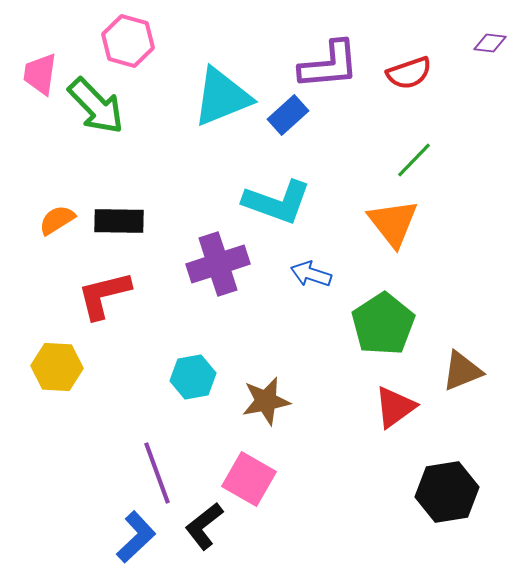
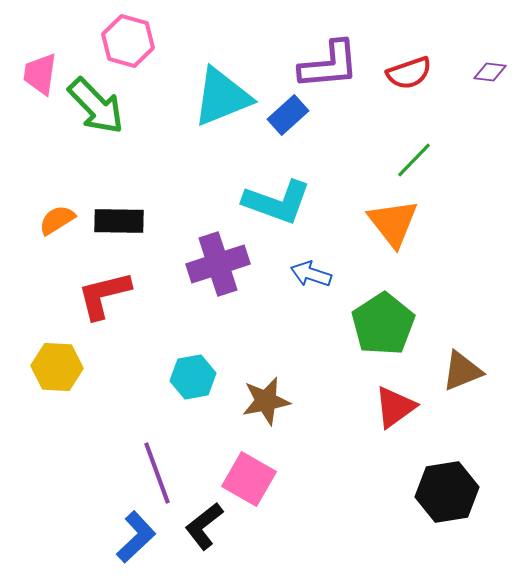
purple diamond: moved 29 px down
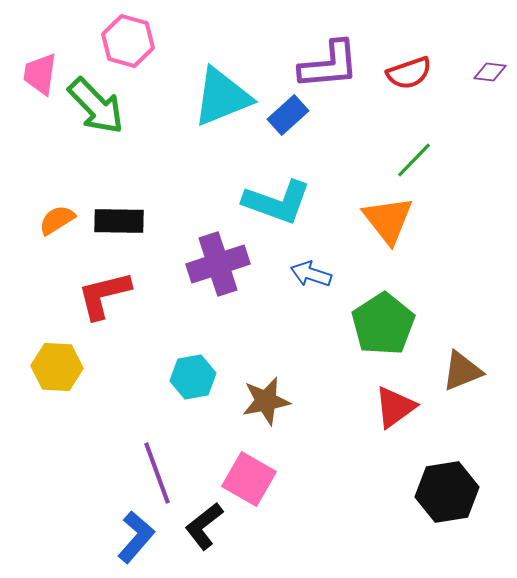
orange triangle: moved 5 px left, 3 px up
blue L-shape: rotated 6 degrees counterclockwise
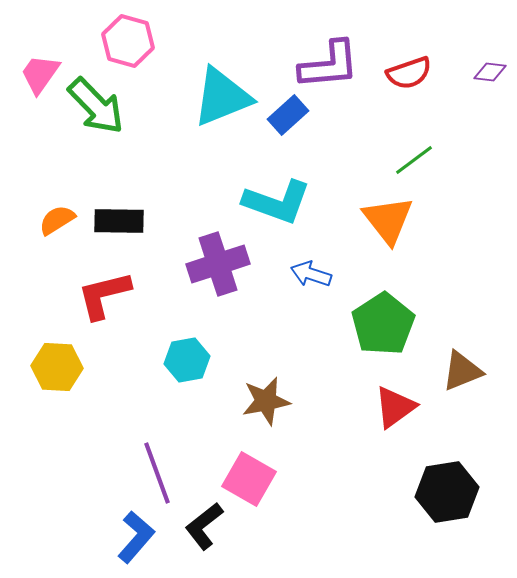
pink trapezoid: rotated 27 degrees clockwise
green line: rotated 9 degrees clockwise
cyan hexagon: moved 6 px left, 17 px up
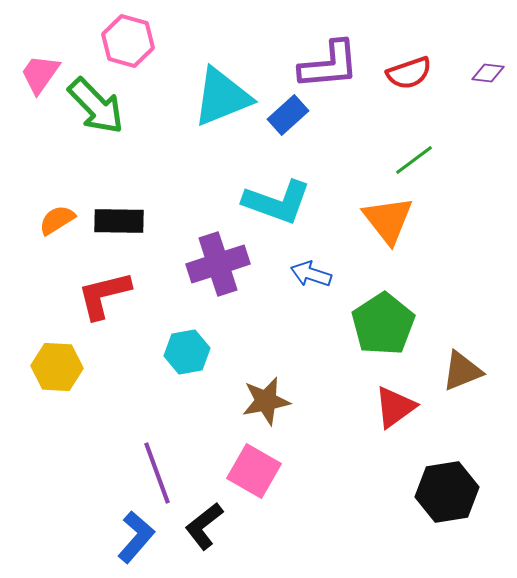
purple diamond: moved 2 px left, 1 px down
cyan hexagon: moved 8 px up
pink square: moved 5 px right, 8 px up
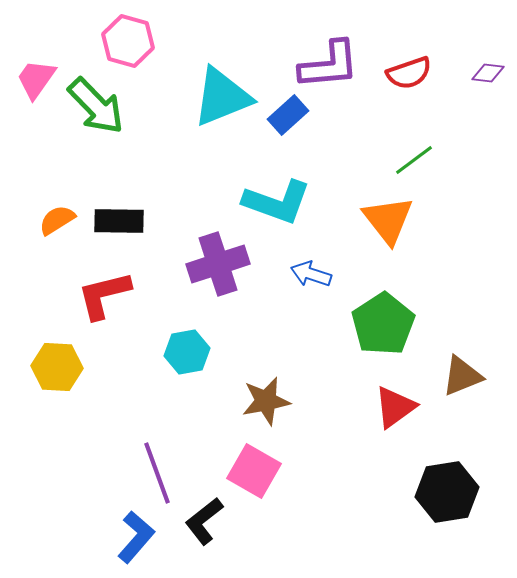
pink trapezoid: moved 4 px left, 5 px down
brown triangle: moved 5 px down
black L-shape: moved 5 px up
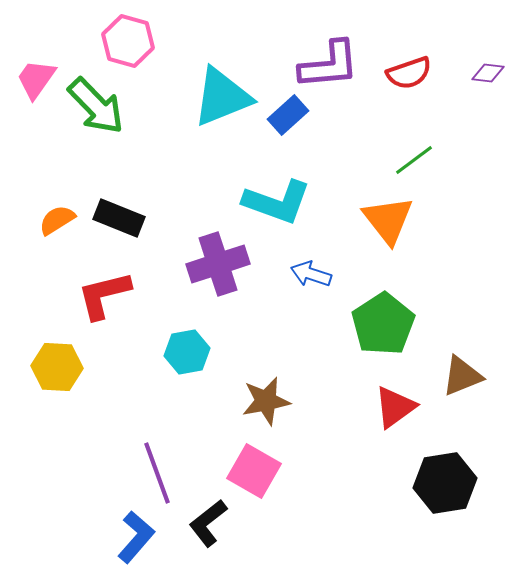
black rectangle: moved 3 px up; rotated 21 degrees clockwise
black hexagon: moved 2 px left, 9 px up
black L-shape: moved 4 px right, 2 px down
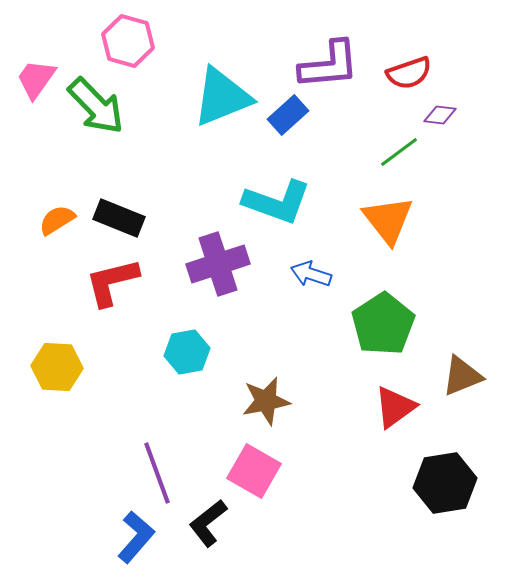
purple diamond: moved 48 px left, 42 px down
green line: moved 15 px left, 8 px up
red L-shape: moved 8 px right, 13 px up
